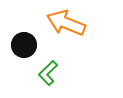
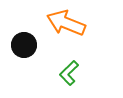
green L-shape: moved 21 px right
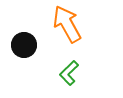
orange arrow: moved 1 px right, 1 px down; rotated 39 degrees clockwise
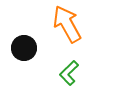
black circle: moved 3 px down
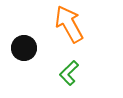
orange arrow: moved 2 px right
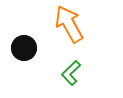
green L-shape: moved 2 px right
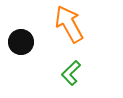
black circle: moved 3 px left, 6 px up
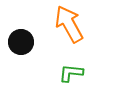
green L-shape: rotated 50 degrees clockwise
